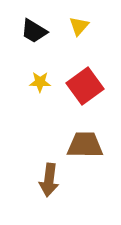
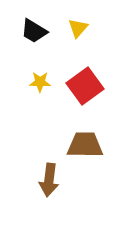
yellow triangle: moved 1 px left, 2 px down
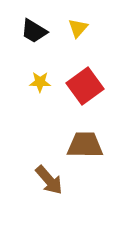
brown arrow: rotated 48 degrees counterclockwise
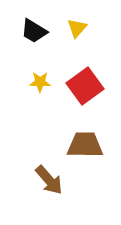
yellow triangle: moved 1 px left
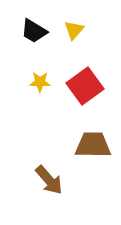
yellow triangle: moved 3 px left, 2 px down
brown trapezoid: moved 8 px right
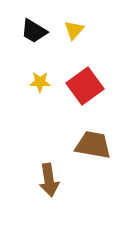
brown trapezoid: rotated 9 degrees clockwise
brown arrow: rotated 32 degrees clockwise
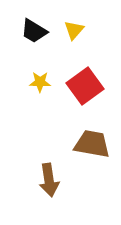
brown trapezoid: moved 1 px left, 1 px up
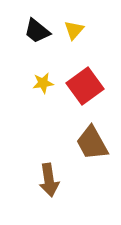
black trapezoid: moved 3 px right; rotated 8 degrees clockwise
yellow star: moved 3 px right, 1 px down; rotated 10 degrees counterclockwise
brown trapezoid: moved 1 px up; rotated 129 degrees counterclockwise
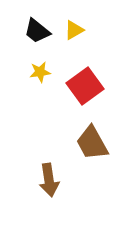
yellow triangle: rotated 20 degrees clockwise
yellow star: moved 3 px left, 11 px up
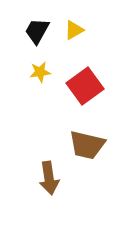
black trapezoid: rotated 80 degrees clockwise
brown trapezoid: moved 5 px left, 2 px down; rotated 48 degrees counterclockwise
brown arrow: moved 2 px up
